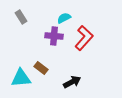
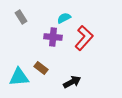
purple cross: moved 1 px left, 1 px down
cyan triangle: moved 2 px left, 1 px up
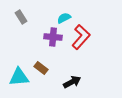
red L-shape: moved 3 px left, 1 px up
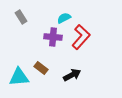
black arrow: moved 7 px up
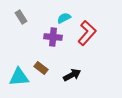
red L-shape: moved 6 px right, 4 px up
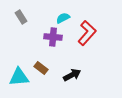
cyan semicircle: moved 1 px left
